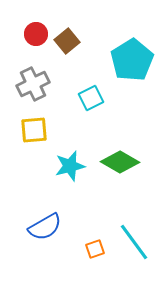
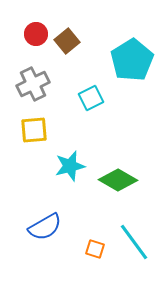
green diamond: moved 2 px left, 18 px down
orange square: rotated 36 degrees clockwise
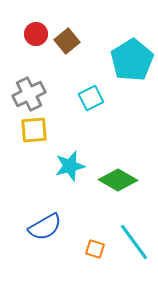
gray cross: moved 4 px left, 10 px down
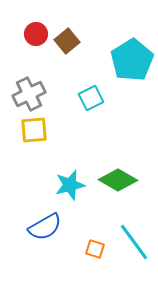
cyan star: moved 19 px down
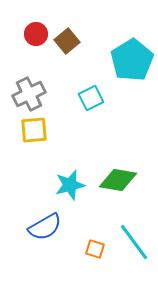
green diamond: rotated 21 degrees counterclockwise
